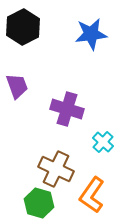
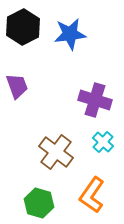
blue star: moved 21 px left
purple cross: moved 28 px right, 9 px up
brown cross: moved 17 px up; rotated 12 degrees clockwise
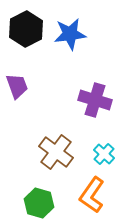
black hexagon: moved 3 px right, 2 px down
cyan cross: moved 1 px right, 12 px down
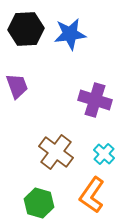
black hexagon: rotated 24 degrees clockwise
